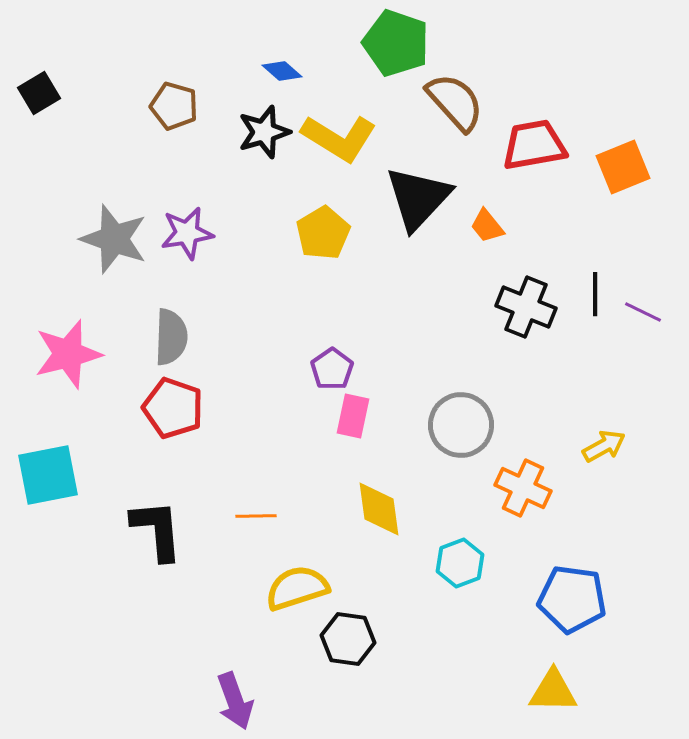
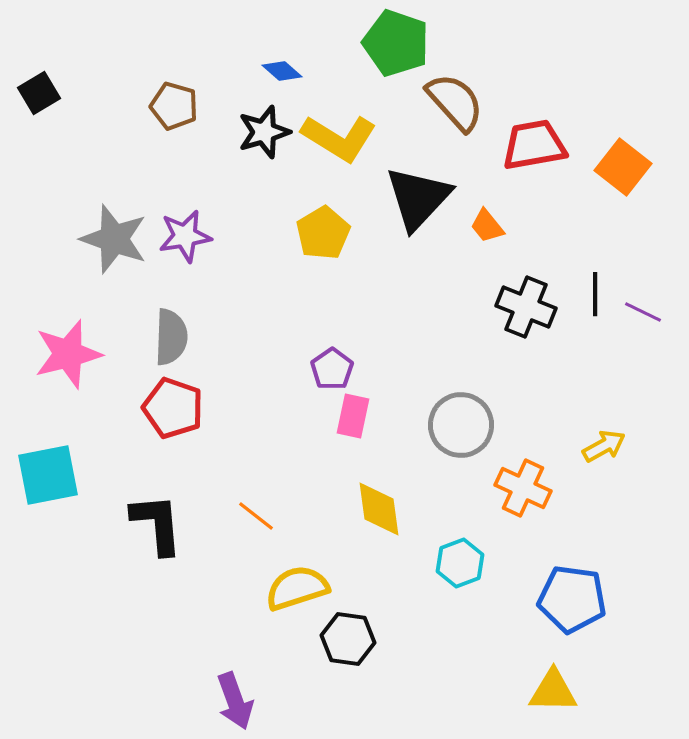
orange square: rotated 30 degrees counterclockwise
purple star: moved 2 px left, 3 px down
orange line: rotated 39 degrees clockwise
black L-shape: moved 6 px up
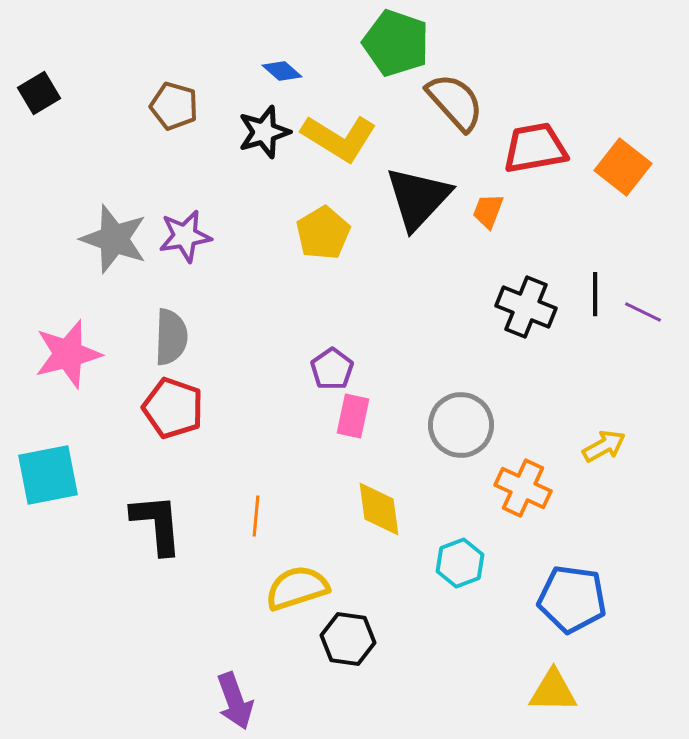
red trapezoid: moved 1 px right, 3 px down
orange trapezoid: moved 1 px right, 15 px up; rotated 60 degrees clockwise
orange line: rotated 57 degrees clockwise
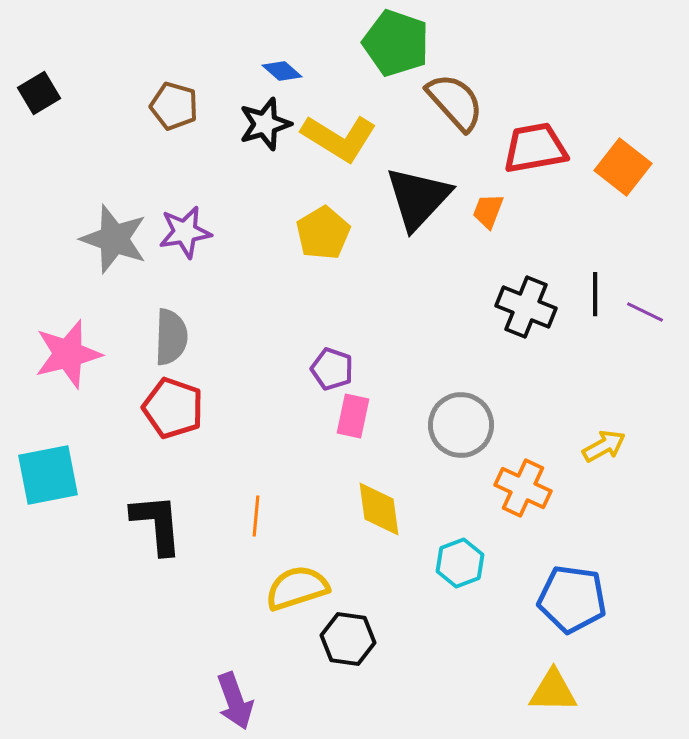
black star: moved 1 px right, 8 px up
purple star: moved 4 px up
purple line: moved 2 px right
purple pentagon: rotated 18 degrees counterclockwise
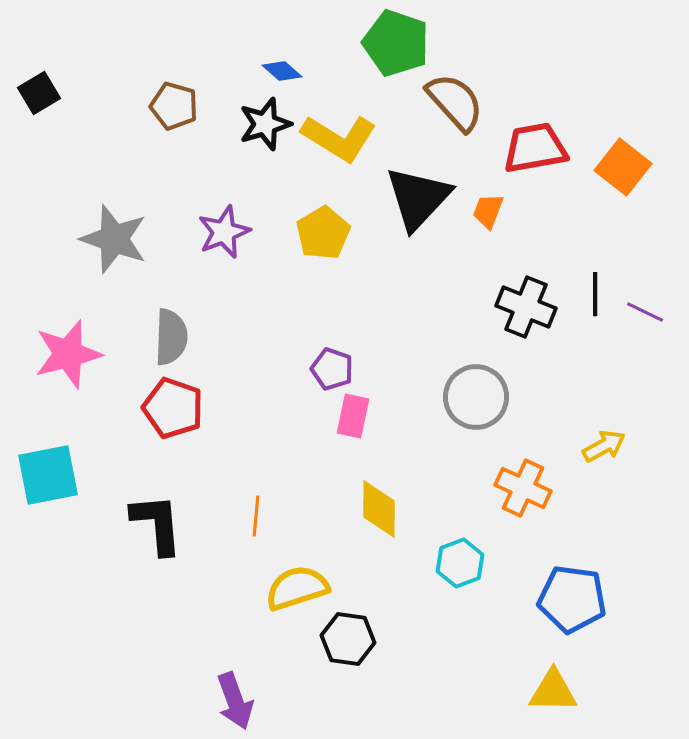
purple star: moved 39 px right; rotated 12 degrees counterclockwise
gray circle: moved 15 px right, 28 px up
yellow diamond: rotated 8 degrees clockwise
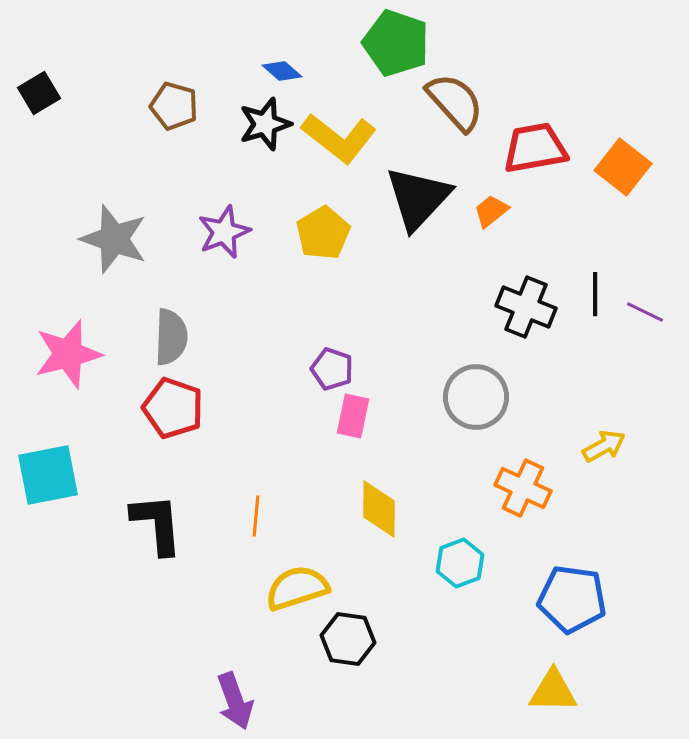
yellow L-shape: rotated 6 degrees clockwise
orange trapezoid: moved 3 px right; rotated 30 degrees clockwise
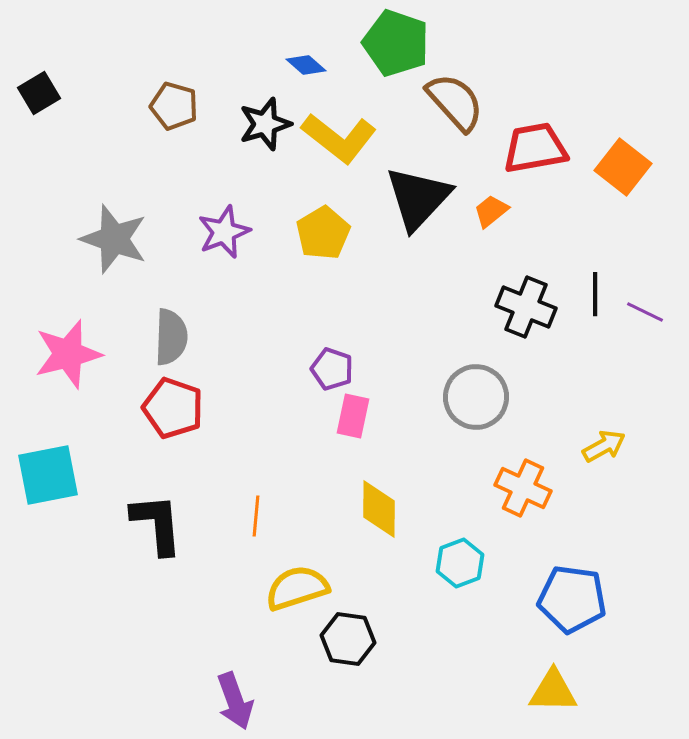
blue diamond: moved 24 px right, 6 px up
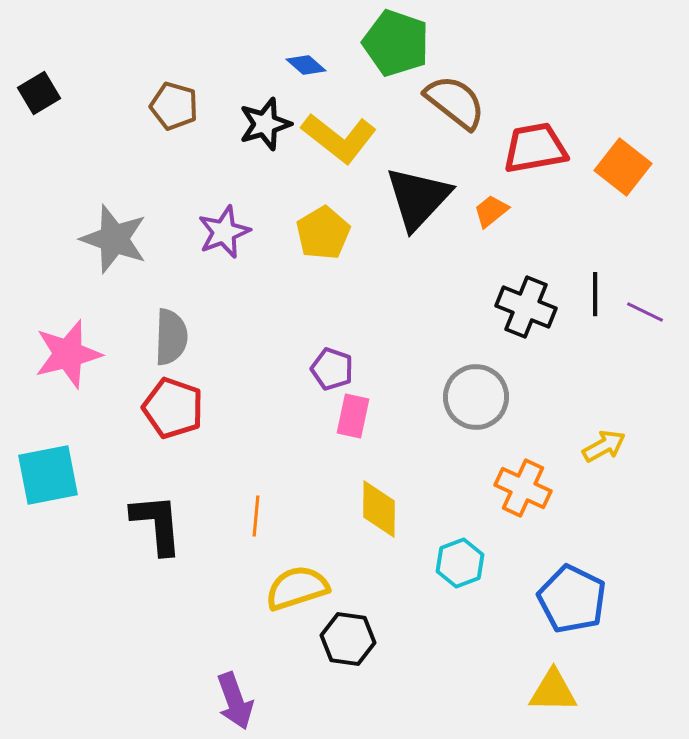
brown semicircle: rotated 10 degrees counterclockwise
blue pentagon: rotated 18 degrees clockwise
